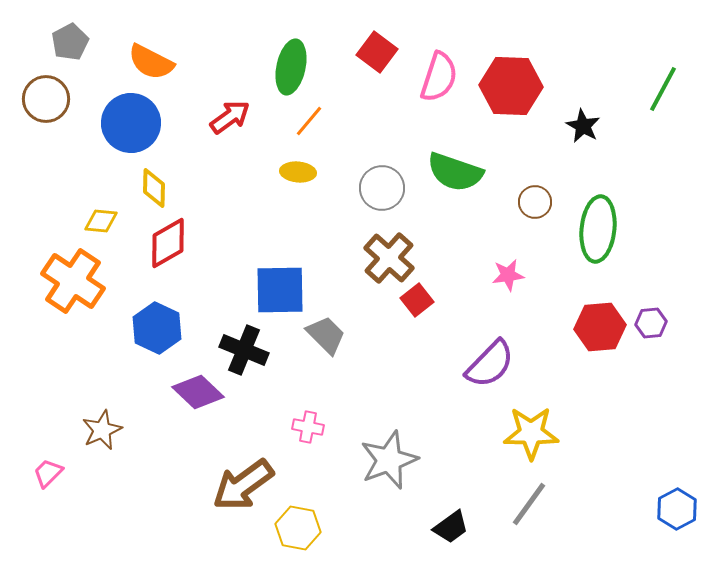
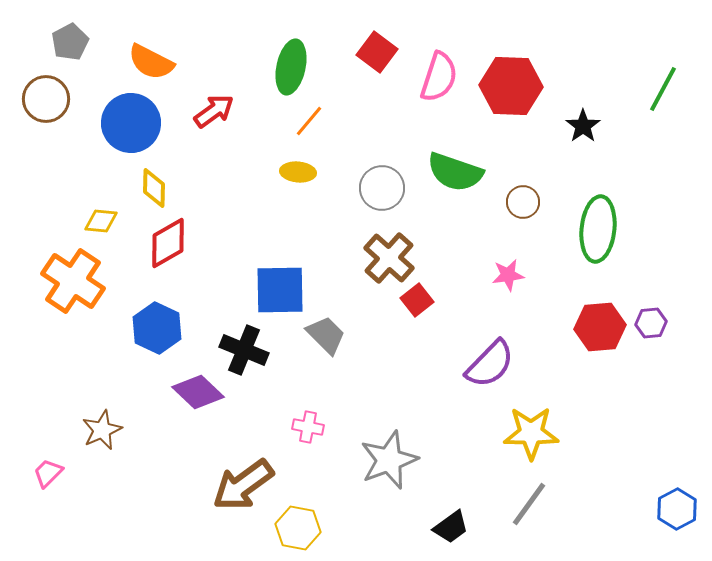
red arrow at (230, 117): moved 16 px left, 6 px up
black star at (583, 126): rotated 8 degrees clockwise
brown circle at (535, 202): moved 12 px left
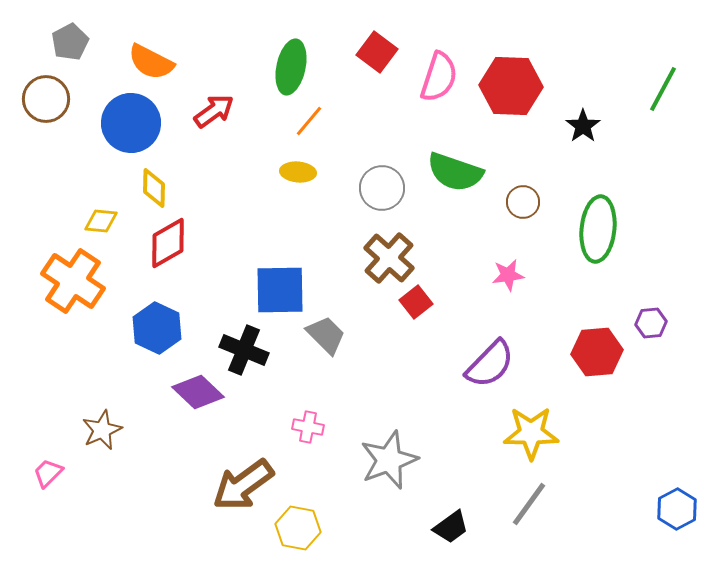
red square at (417, 300): moved 1 px left, 2 px down
red hexagon at (600, 327): moved 3 px left, 25 px down
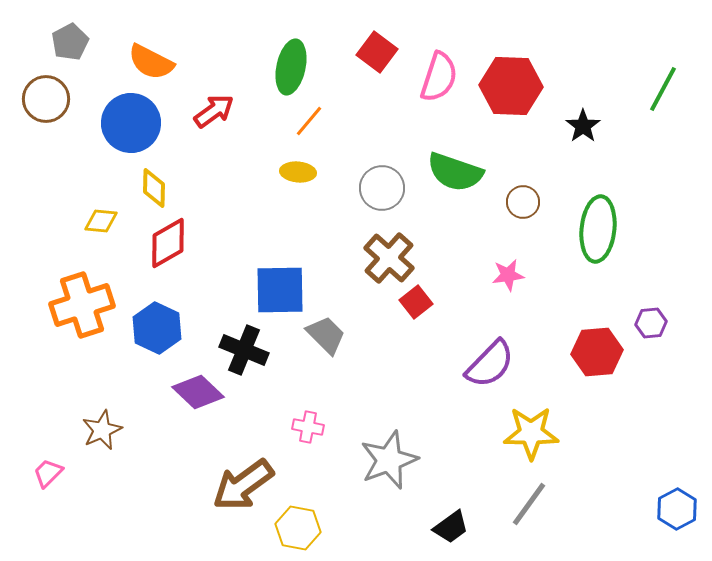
orange cross at (73, 281): moved 9 px right, 24 px down; rotated 38 degrees clockwise
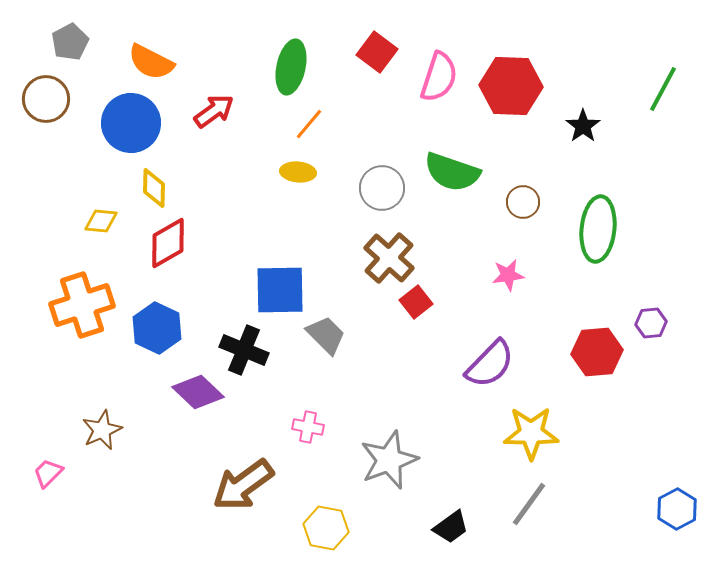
orange line at (309, 121): moved 3 px down
green semicircle at (455, 172): moved 3 px left
yellow hexagon at (298, 528): moved 28 px right
